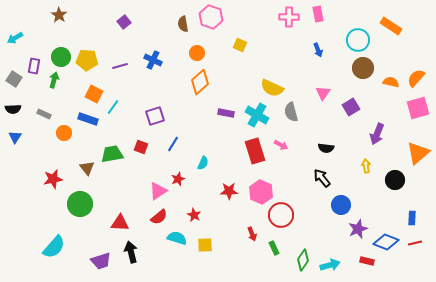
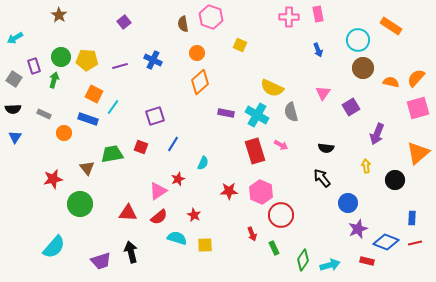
purple rectangle at (34, 66): rotated 28 degrees counterclockwise
blue circle at (341, 205): moved 7 px right, 2 px up
red triangle at (120, 223): moved 8 px right, 10 px up
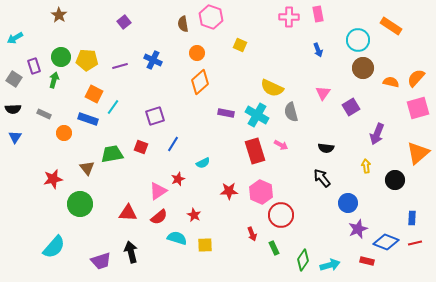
cyan semicircle at (203, 163): rotated 40 degrees clockwise
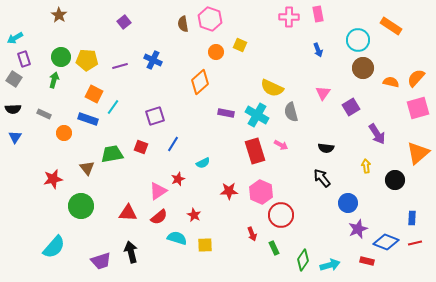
pink hexagon at (211, 17): moved 1 px left, 2 px down
orange circle at (197, 53): moved 19 px right, 1 px up
purple rectangle at (34, 66): moved 10 px left, 7 px up
purple arrow at (377, 134): rotated 55 degrees counterclockwise
green circle at (80, 204): moved 1 px right, 2 px down
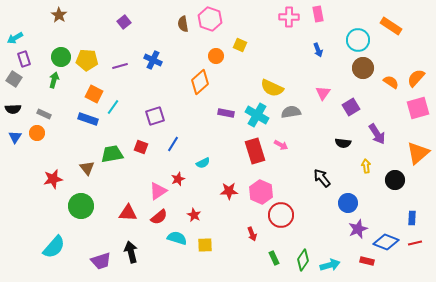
orange circle at (216, 52): moved 4 px down
orange semicircle at (391, 82): rotated 21 degrees clockwise
gray semicircle at (291, 112): rotated 96 degrees clockwise
orange circle at (64, 133): moved 27 px left
black semicircle at (326, 148): moved 17 px right, 5 px up
green rectangle at (274, 248): moved 10 px down
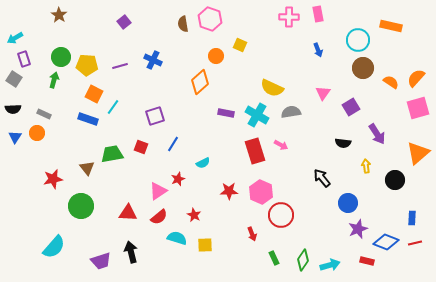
orange rectangle at (391, 26): rotated 20 degrees counterclockwise
yellow pentagon at (87, 60): moved 5 px down
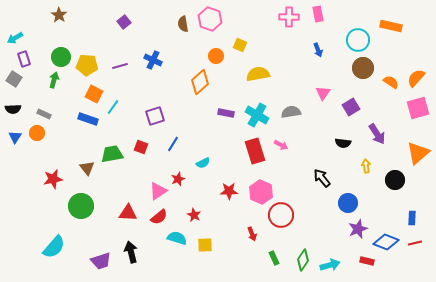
yellow semicircle at (272, 88): moved 14 px left, 14 px up; rotated 145 degrees clockwise
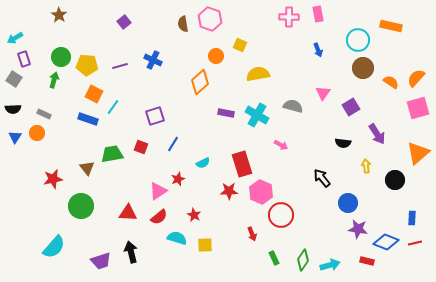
gray semicircle at (291, 112): moved 2 px right, 6 px up; rotated 24 degrees clockwise
red rectangle at (255, 151): moved 13 px left, 13 px down
purple star at (358, 229): rotated 30 degrees clockwise
